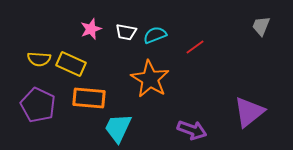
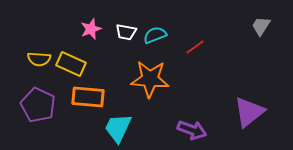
gray trapezoid: rotated 10 degrees clockwise
orange star: rotated 27 degrees counterclockwise
orange rectangle: moved 1 px left, 1 px up
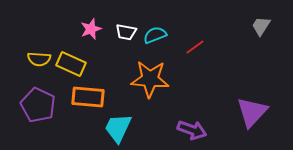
purple triangle: moved 3 px right; rotated 8 degrees counterclockwise
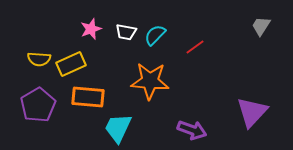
cyan semicircle: rotated 25 degrees counterclockwise
yellow rectangle: rotated 48 degrees counterclockwise
orange star: moved 2 px down
purple pentagon: rotated 16 degrees clockwise
